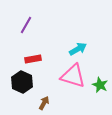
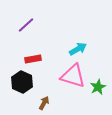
purple line: rotated 18 degrees clockwise
green star: moved 2 px left, 2 px down; rotated 21 degrees clockwise
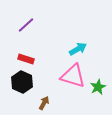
red rectangle: moved 7 px left; rotated 28 degrees clockwise
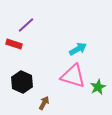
red rectangle: moved 12 px left, 15 px up
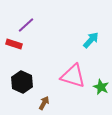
cyan arrow: moved 13 px right, 9 px up; rotated 18 degrees counterclockwise
green star: moved 3 px right; rotated 21 degrees counterclockwise
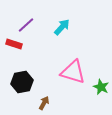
cyan arrow: moved 29 px left, 13 px up
pink triangle: moved 4 px up
black hexagon: rotated 25 degrees clockwise
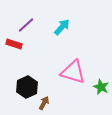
black hexagon: moved 5 px right, 5 px down; rotated 15 degrees counterclockwise
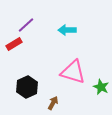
cyan arrow: moved 5 px right, 3 px down; rotated 132 degrees counterclockwise
red rectangle: rotated 49 degrees counterclockwise
brown arrow: moved 9 px right
